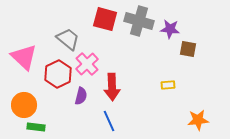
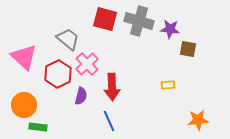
green rectangle: moved 2 px right
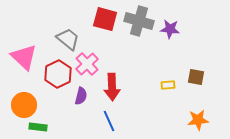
brown square: moved 8 px right, 28 px down
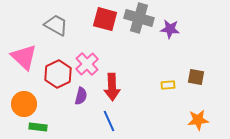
gray cross: moved 3 px up
gray trapezoid: moved 12 px left, 14 px up; rotated 10 degrees counterclockwise
orange circle: moved 1 px up
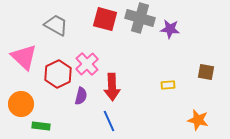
gray cross: moved 1 px right
brown square: moved 10 px right, 5 px up
orange circle: moved 3 px left
orange star: rotated 20 degrees clockwise
green rectangle: moved 3 px right, 1 px up
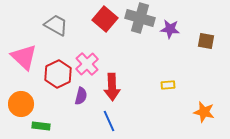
red square: rotated 25 degrees clockwise
brown square: moved 31 px up
orange star: moved 6 px right, 8 px up
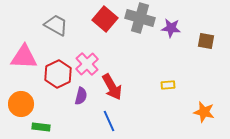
purple star: moved 1 px right, 1 px up
pink triangle: rotated 40 degrees counterclockwise
red arrow: rotated 28 degrees counterclockwise
green rectangle: moved 1 px down
